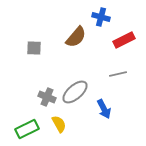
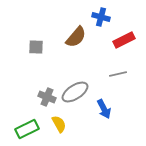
gray square: moved 2 px right, 1 px up
gray ellipse: rotated 8 degrees clockwise
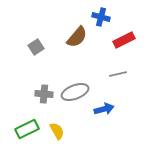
brown semicircle: moved 1 px right
gray square: rotated 35 degrees counterclockwise
gray ellipse: rotated 12 degrees clockwise
gray cross: moved 3 px left, 3 px up; rotated 18 degrees counterclockwise
blue arrow: rotated 78 degrees counterclockwise
yellow semicircle: moved 2 px left, 7 px down
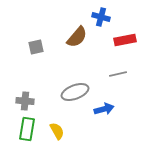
red rectangle: moved 1 px right; rotated 15 degrees clockwise
gray square: rotated 21 degrees clockwise
gray cross: moved 19 px left, 7 px down
green rectangle: rotated 55 degrees counterclockwise
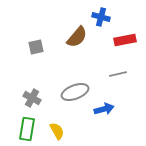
gray cross: moved 7 px right, 3 px up; rotated 24 degrees clockwise
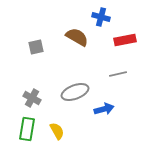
brown semicircle: rotated 100 degrees counterclockwise
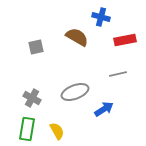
blue arrow: rotated 18 degrees counterclockwise
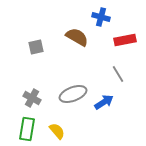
gray line: rotated 72 degrees clockwise
gray ellipse: moved 2 px left, 2 px down
blue arrow: moved 7 px up
yellow semicircle: rotated 12 degrees counterclockwise
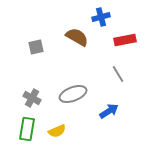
blue cross: rotated 30 degrees counterclockwise
blue arrow: moved 5 px right, 9 px down
yellow semicircle: rotated 108 degrees clockwise
